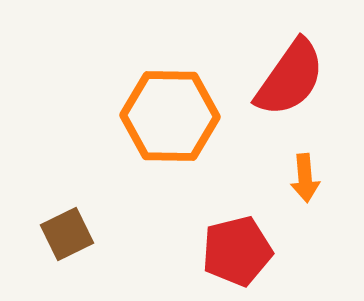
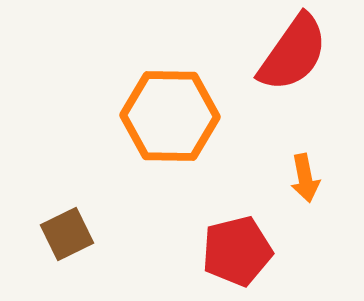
red semicircle: moved 3 px right, 25 px up
orange arrow: rotated 6 degrees counterclockwise
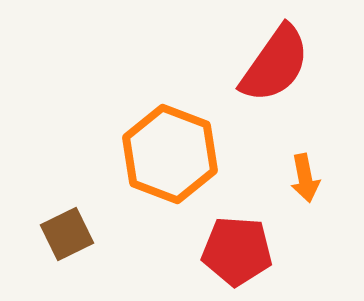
red semicircle: moved 18 px left, 11 px down
orange hexagon: moved 38 px down; rotated 20 degrees clockwise
red pentagon: rotated 18 degrees clockwise
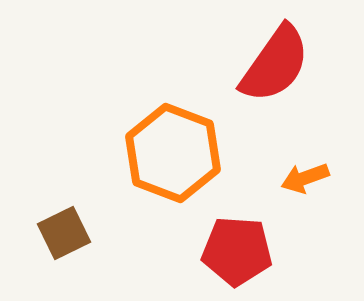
orange hexagon: moved 3 px right, 1 px up
orange arrow: rotated 81 degrees clockwise
brown square: moved 3 px left, 1 px up
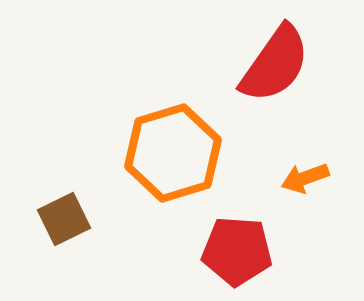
orange hexagon: rotated 22 degrees clockwise
brown square: moved 14 px up
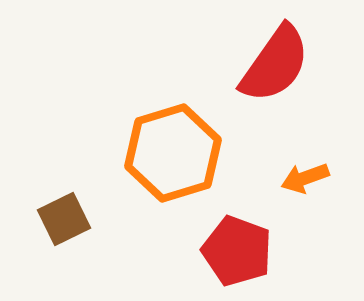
red pentagon: rotated 16 degrees clockwise
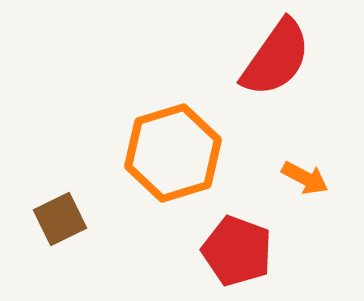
red semicircle: moved 1 px right, 6 px up
orange arrow: rotated 132 degrees counterclockwise
brown square: moved 4 px left
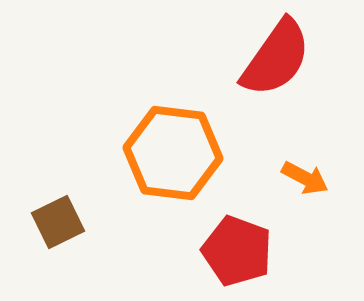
orange hexagon: rotated 24 degrees clockwise
brown square: moved 2 px left, 3 px down
